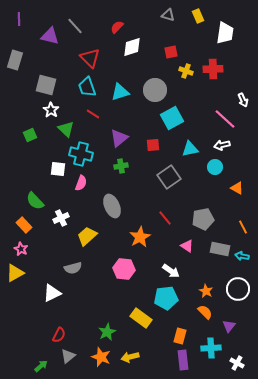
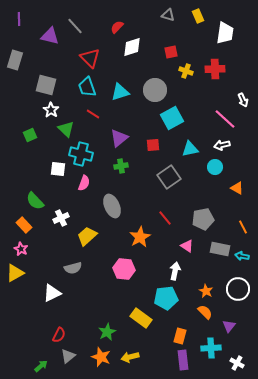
red cross at (213, 69): moved 2 px right
pink semicircle at (81, 183): moved 3 px right
white arrow at (171, 271): moved 4 px right; rotated 114 degrees counterclockwise
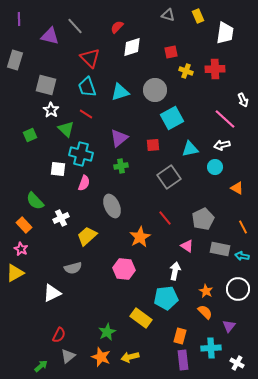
red line at (93, 114): moved 7 px left
gray pentagon at (203, 219): rotated 15 degrees counterclockwise
